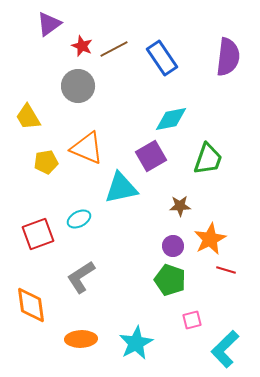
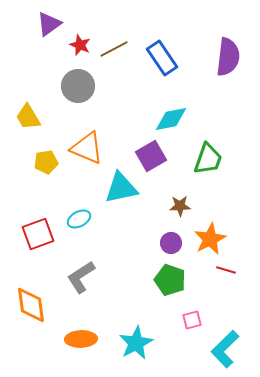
red star: moved 2 px left, 1 px up
purple circle: moved 2 px left, 3 px up
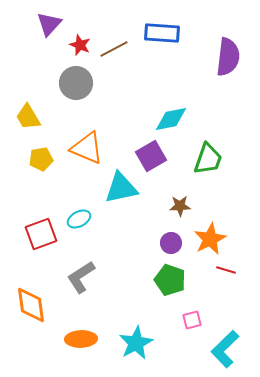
purple triangle: rotated 12 degrees counterclockwise
blue rectangle: moved 25 px up; rotated 52 degrees counterclockwise
gray circle: moved 2 px left, 3 px up
yellow pentagon: moved 5 px left, 3 px up
red square: moved 3 px right
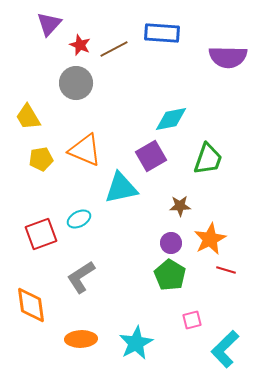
purple semicircle: rotated 84 degrees clockwise
orange triangle: moved 2 px left, 2 px down
green pentagon: moved 5 px up; rotated 12 degrees clockwise
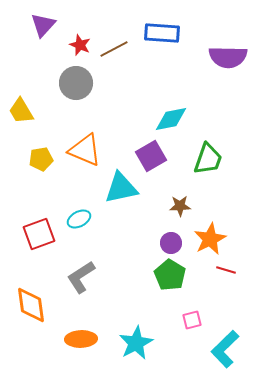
purple triangle: moved 6 px left, 1 px down
yellow trapezoid: moved 7 px left, 6 px up
red square: moved 2 px left
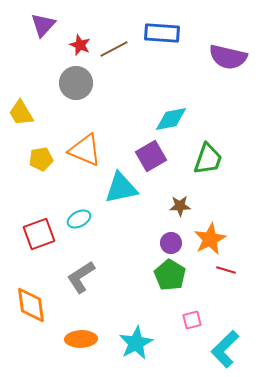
purple semicircle: rotated 12 degrees clockwise
yellow trapezoid: moved 2 px down
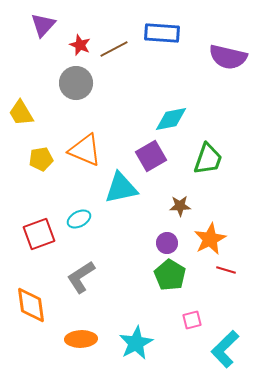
purple circle: moved 4 px left
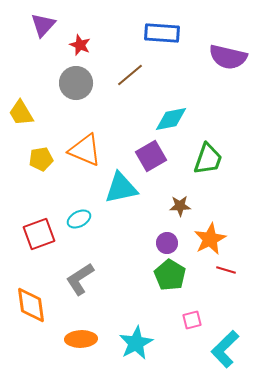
brown line: moved 16 px right, 26 px down; rotated 12 degrees counterclockwise
gray L-shape: moved 1 px left, 2 px down
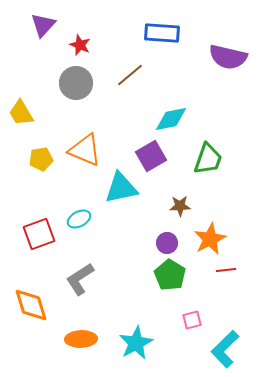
red line: rotated 24 degrees counterclockwise
orange diamond: rotated 9 degrees counterclockwise
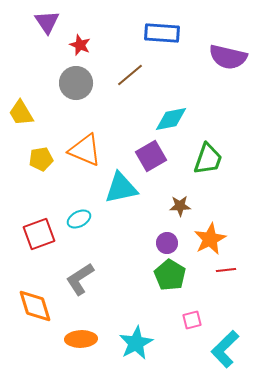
purple triangle: moved 4 px right, 3 px up; rotated 16 degrees counterclockwise
orange diamond: moved 4 px right, 1 px down
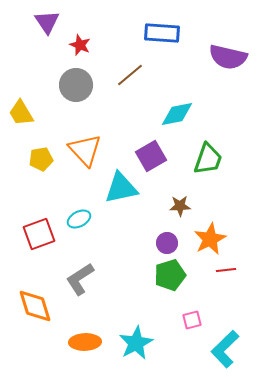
gray circle: moved 2 px down
cyan diamond: moved 6 px right, 5 px up
orange triangle: rotated 24 degrees clockwise
green pentagon: rotated 24 degrees clockwise
orange ellipse: moved 4 px right, 3 px down
